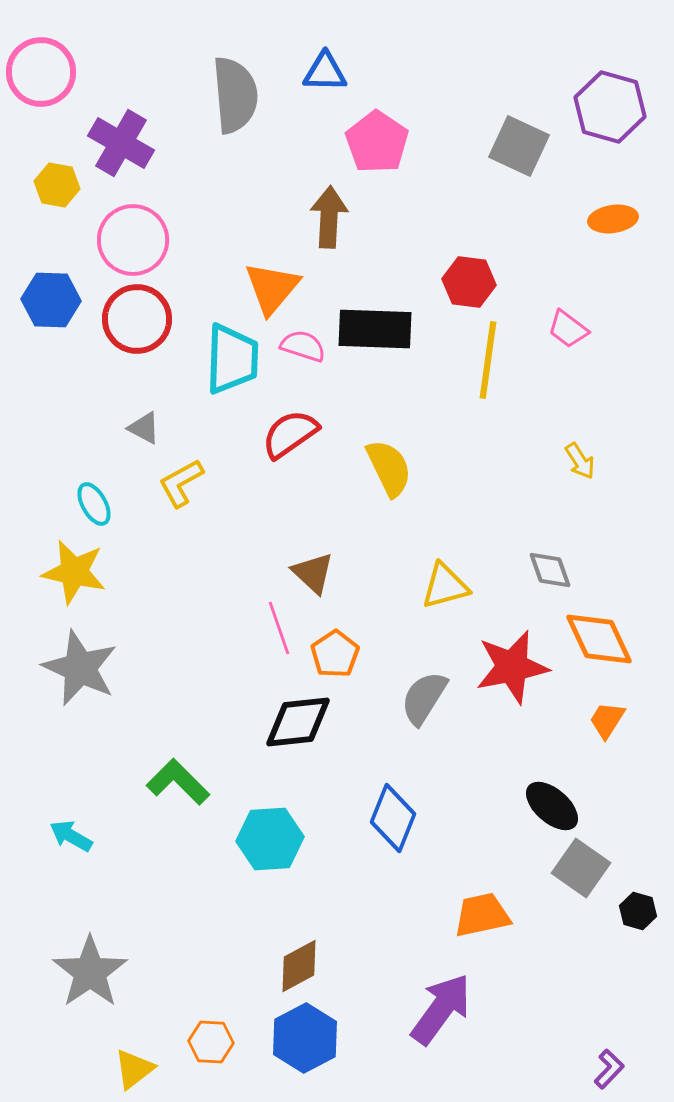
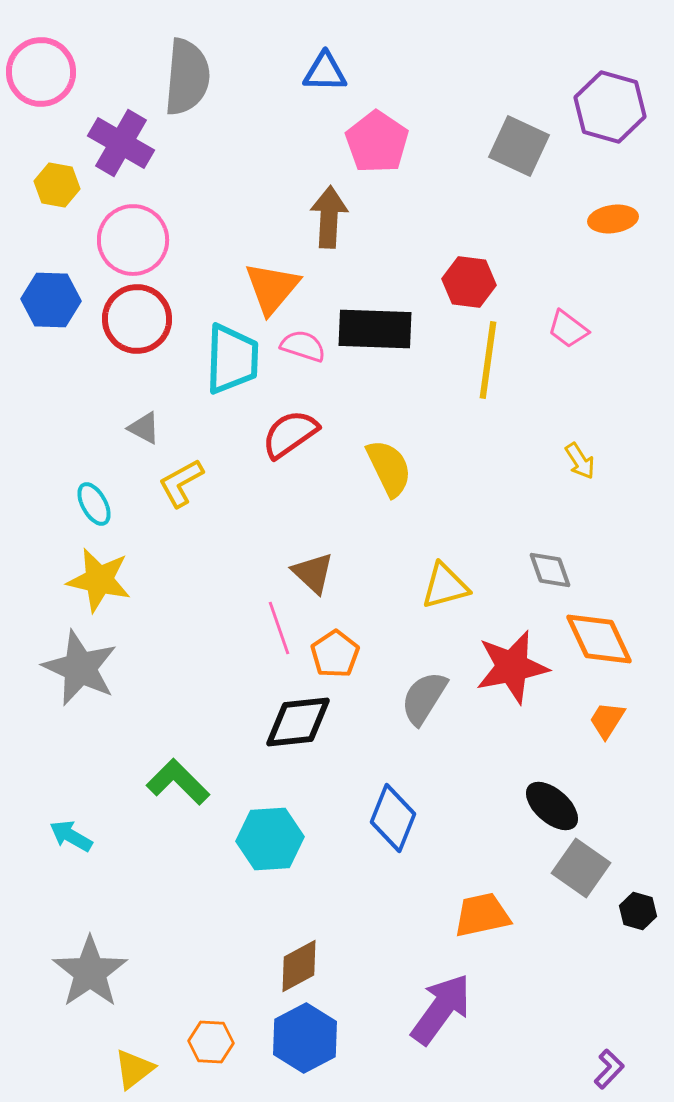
gray semicircle at (235, 95): moved 48 px left, 18 px up; rotated 10 degrees clockwise
yellow star at (74, 572): moved 25 px right, 8 px down
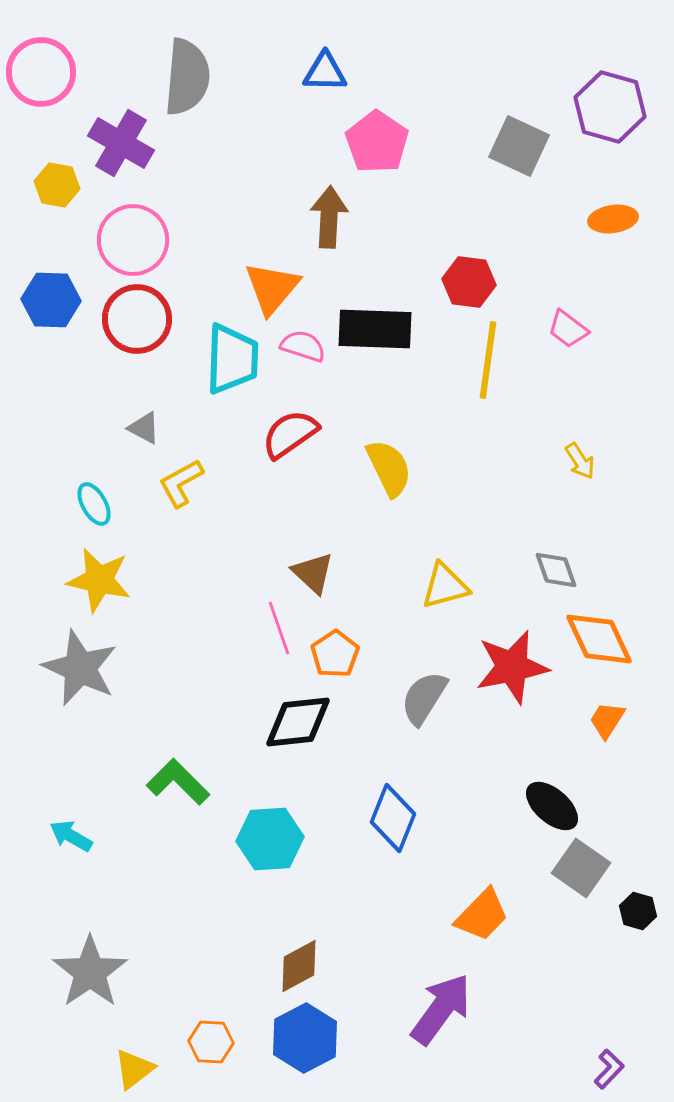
gray diamond at (550, 570): moved 6 px right
orange trapezoid at (482, 915): rotated 146 degrees clockwise
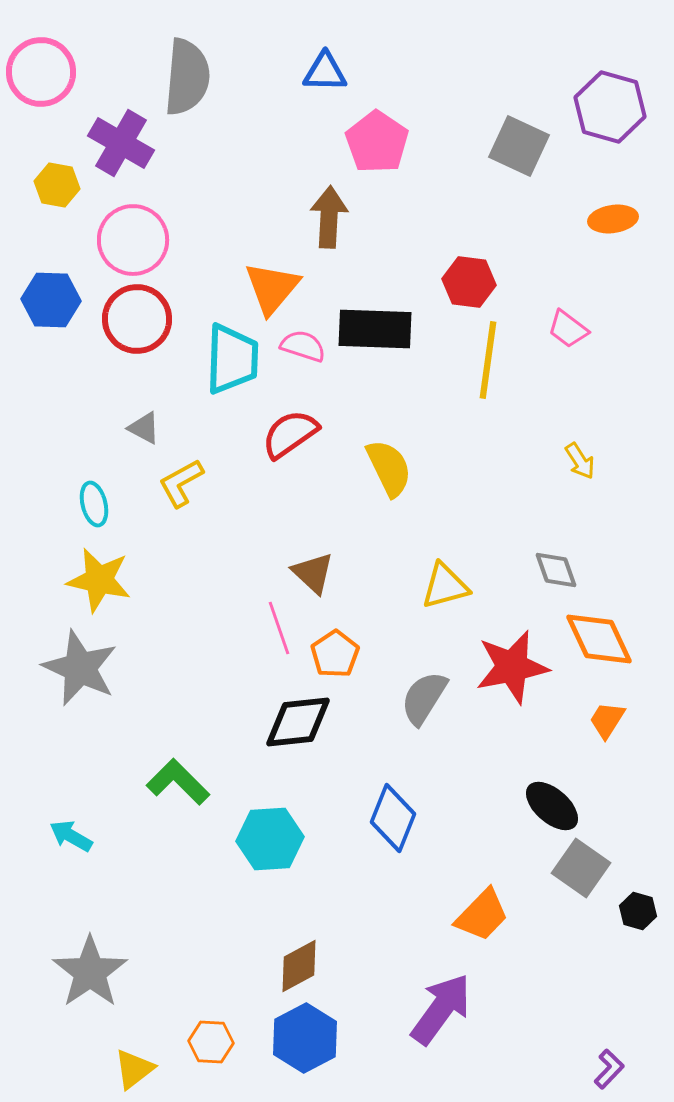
cyan ellipse at (94, 504): rotated 15 degrees clockwise
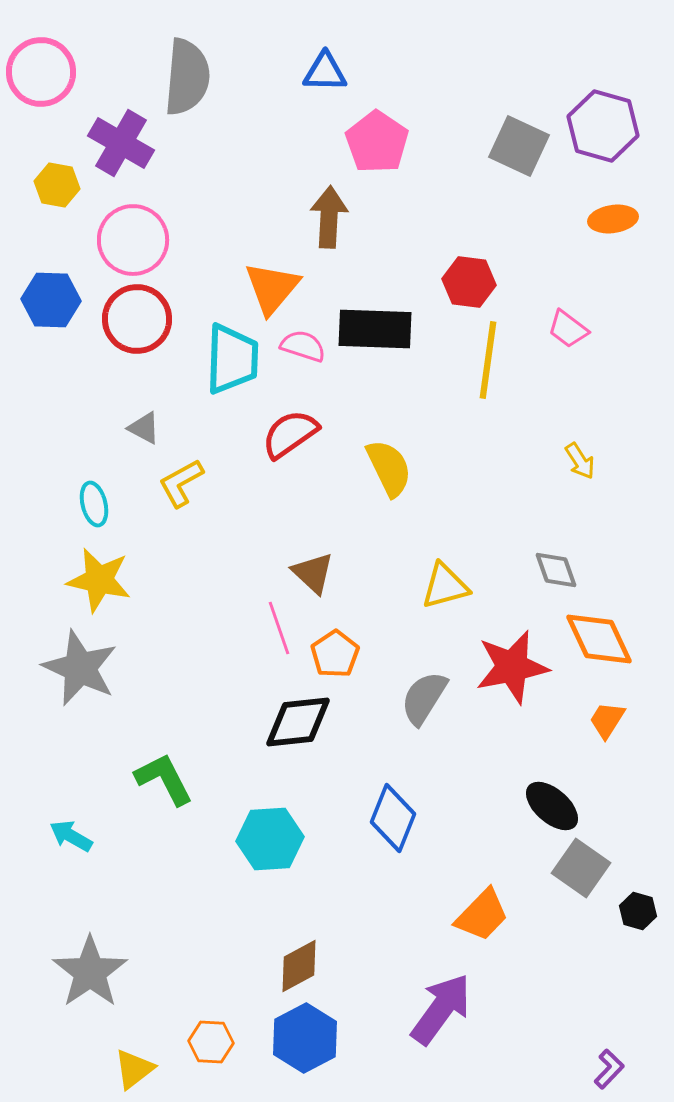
purple hexagon at (610, 107): moved 7 px left, 19 px down
green L-shape at (178, 782): moved 14 px left, 3 px up; rotated 18 degrees clockwise
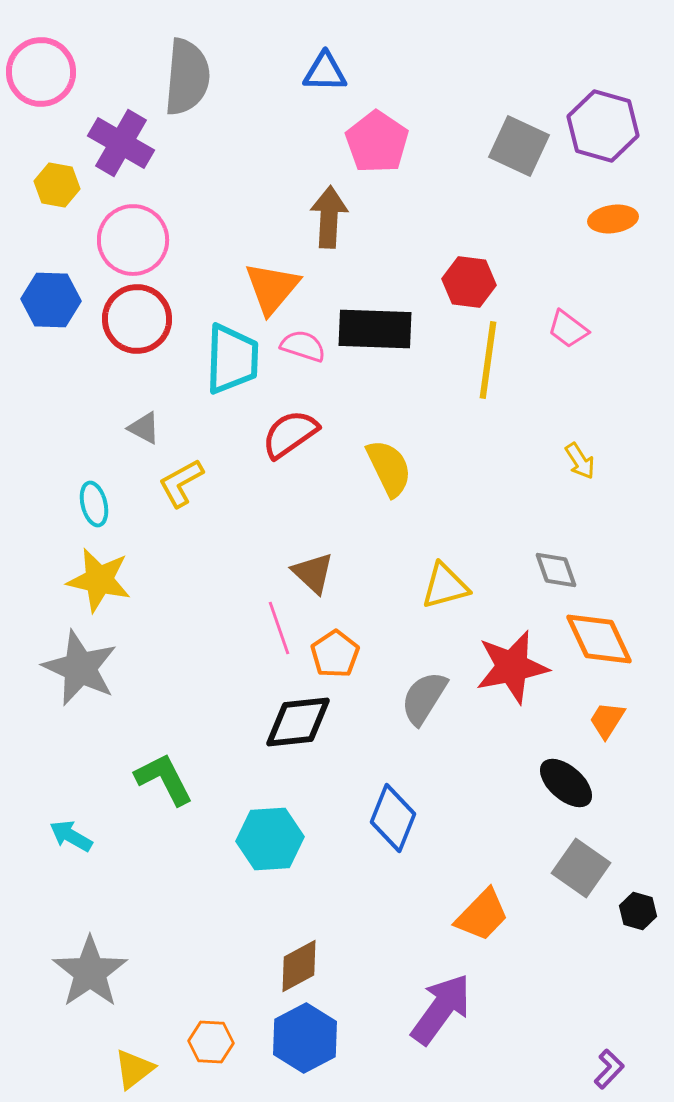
black ellipse at (552, 806): moved 14 px right, 23 px up
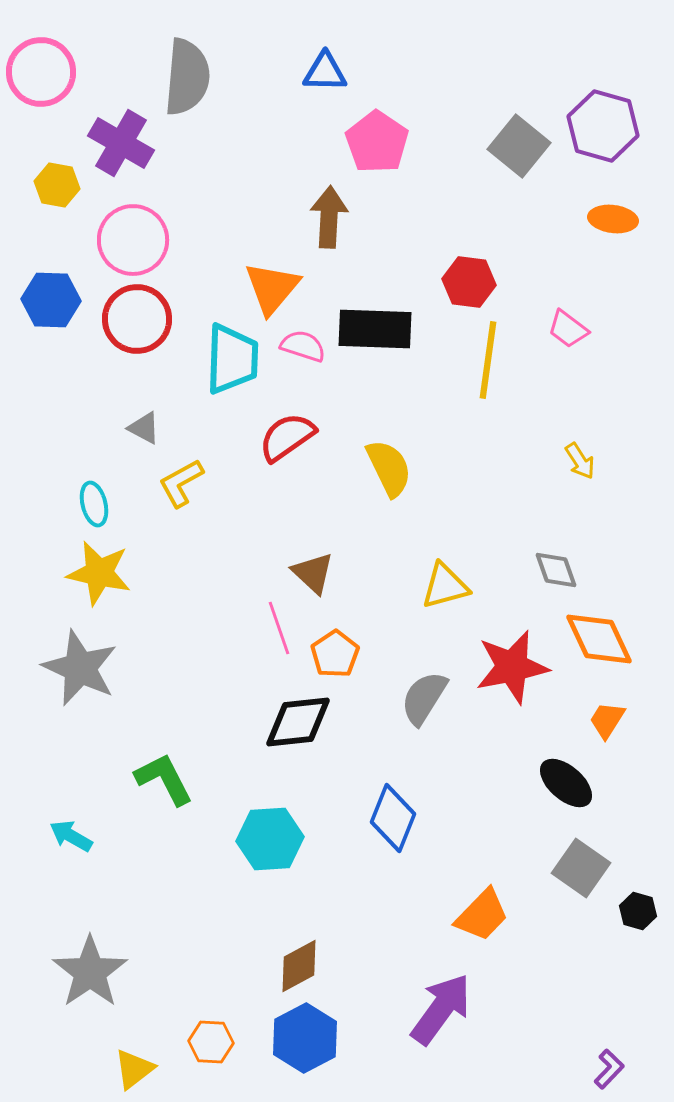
gray square at (519, 146): rotated 14 degrees clockwise
orange ellipse at (613, 219): rotated 15 degrees clockwise
red semicircle at (290, 434): moved 3 px left, 3 px down
yellow star at (99, 580): moved 7 px up
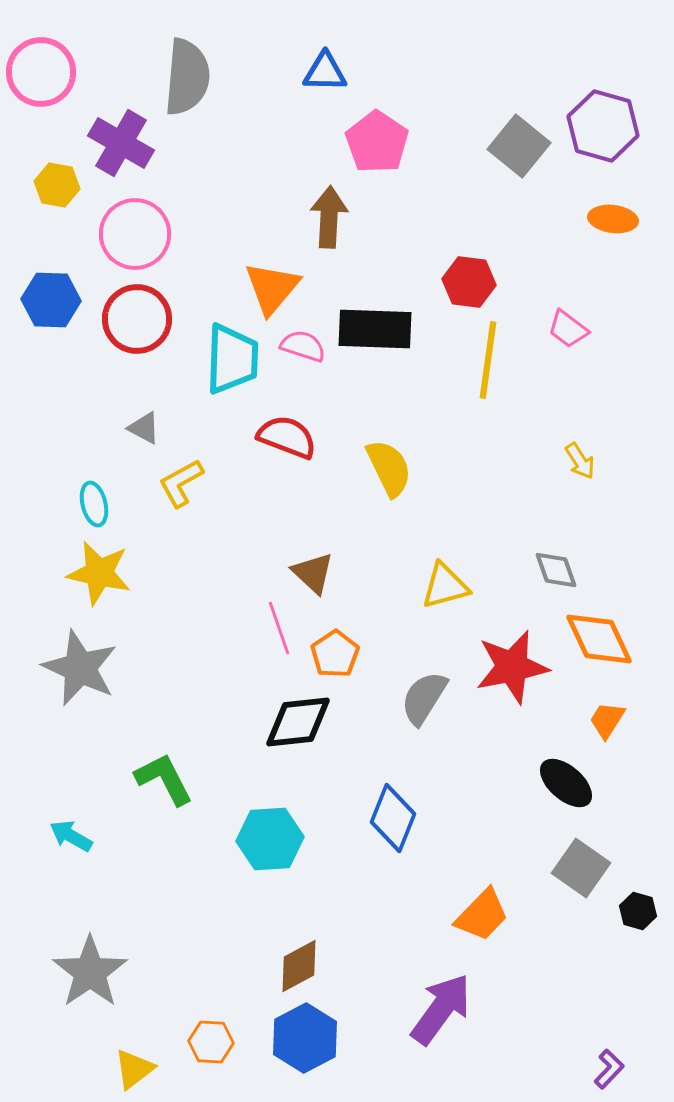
pink circle at (133, 240): moved 2 px right, 6 px up
red semicircle at (287, 437): rotated 56 degrees clockwise
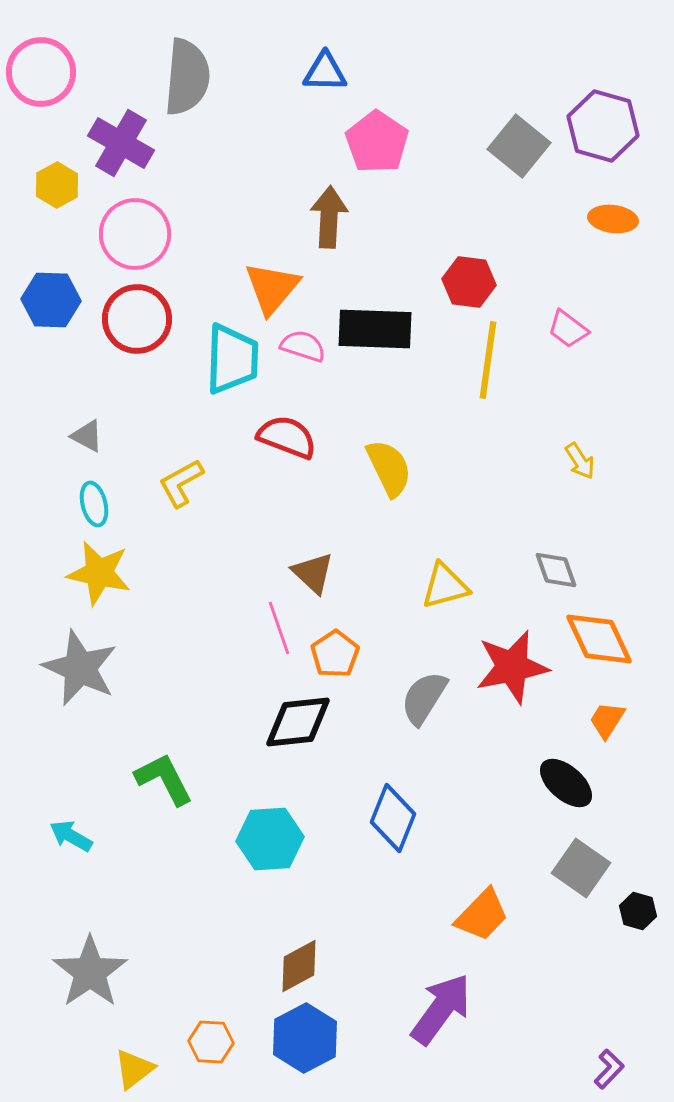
yellow hexagon at (57, 185): rotated 21 degrees clockwise
gray triangle at (144, 428): moved 57 px left, 8 px down
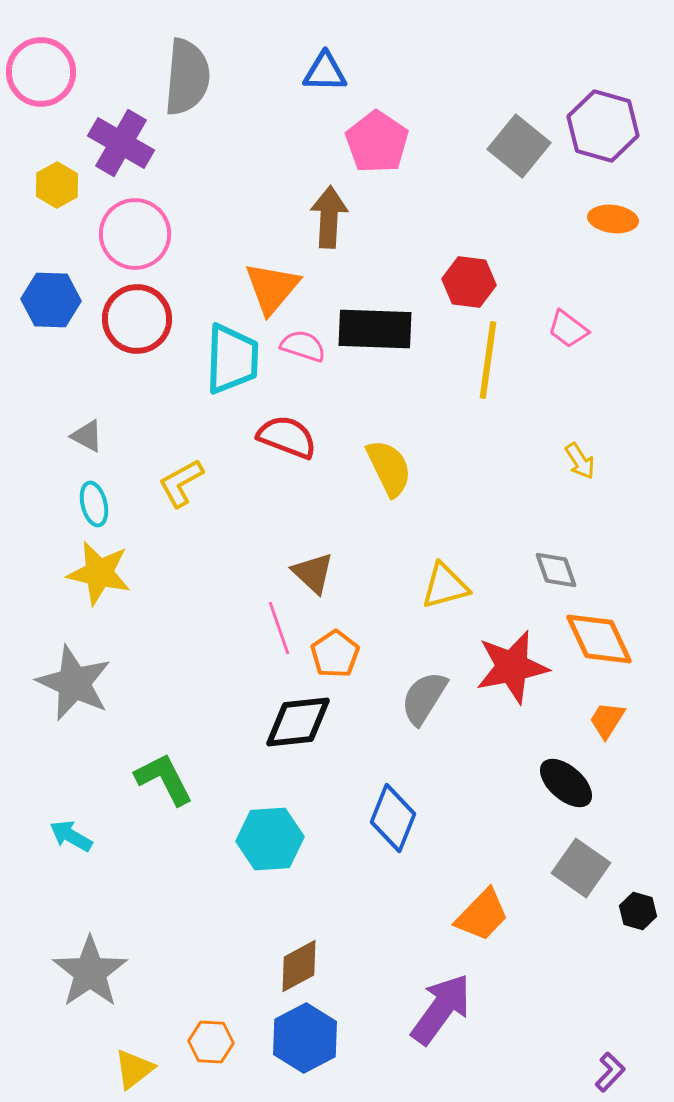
gray star at (80, 668): moved 6 px left, 15 px down
purple L-shape at (609, 1069): moved 1 px right, 3 px down
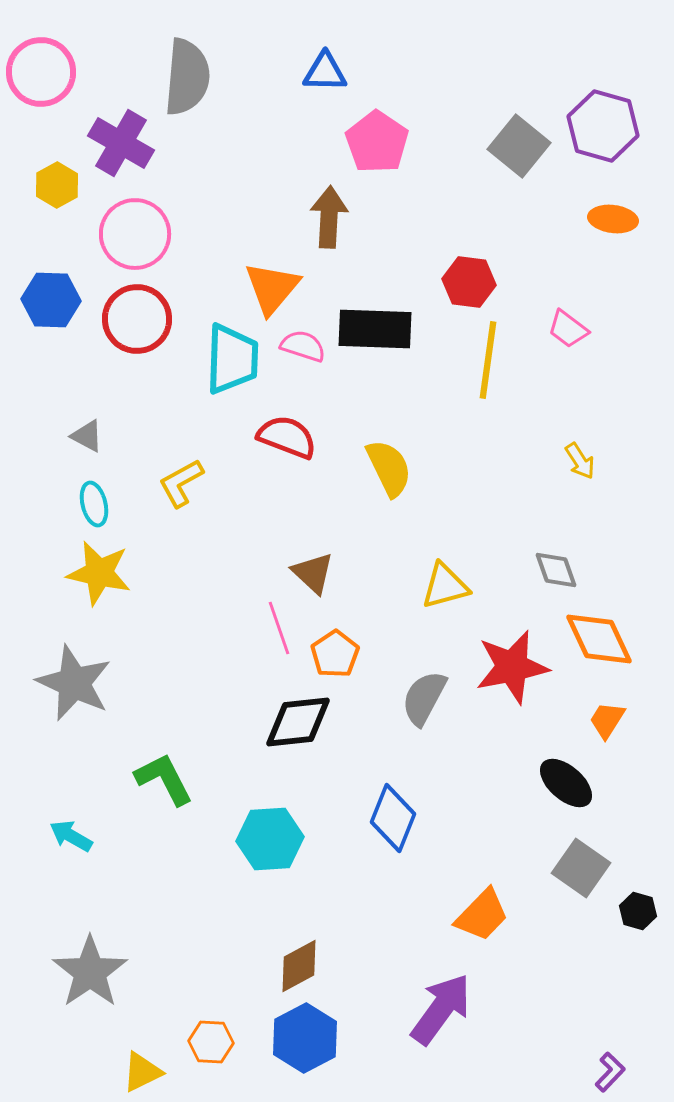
gray semicircle at (424, 698): rotated 4 degrees counterclockwise
yellow triangle at (134, 1069): moved 8 px right, 3 px down; rotated 12 degrees clockwise
